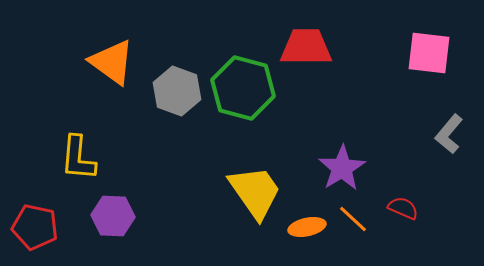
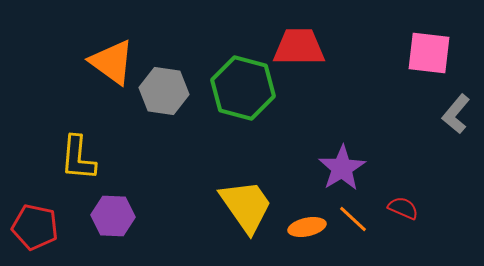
red trapezoid: moved 7 px left
gray hexagon: moved 13 px left; rotated 12 degrees counterclockwise
gray L-shape: moved 7 px right, 20 px up
yellow trapezoid: moved 9 px left, 14 px down
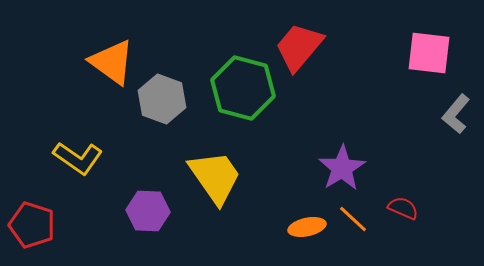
red trapezoid: rotated 50 degrees counterclockwise
gray hexagon: moved 2 px left, 8 px down; rotated 12 degrees clockwise
yellow L-shape: rotated 60 degrees counterclockwise
yellow trapezoid: moved 31 px left, 29 px up
purple hexagon: moved 35 px right, 5 px up
red pentagon: moved 3 px left, 2 px up; rotated 6 degrees clockwise
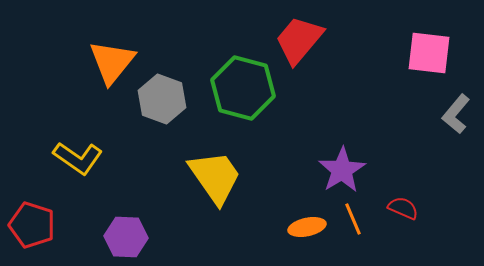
red trapezoid: moved 7 px up
orange triangle: rotated 33 degrees clockwise
purple star: moved 2 px down
purple hexagon: moved 22 px left, 26 px down
orange line: rotated 24 degrees clockwise
